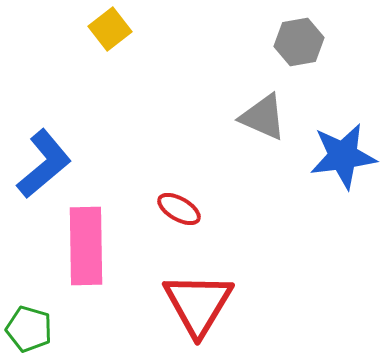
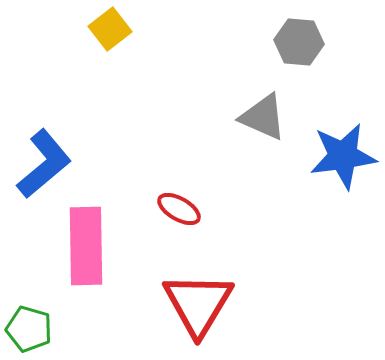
gray hexagon: rotated 15 degrees clockwise
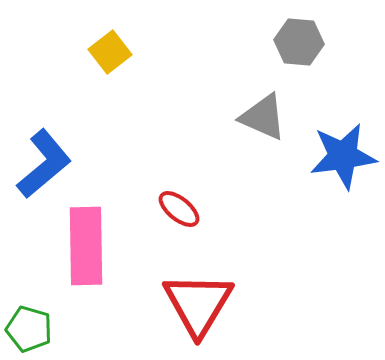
yellow square: moved 23 px down
red ellipse: rotated 9 degrees clockwise
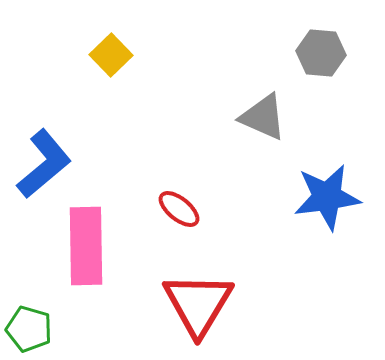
gray hexagon: moved 22 px right, 11 px down
yellow square: moved 1 px right, 3 px down; rotated 6 degrees counterclockwise
blue star: moved 16 px left, 41 px down
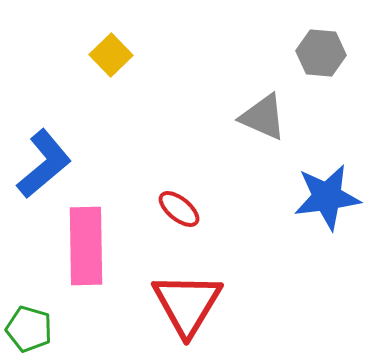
red triangle: moved 11 px left
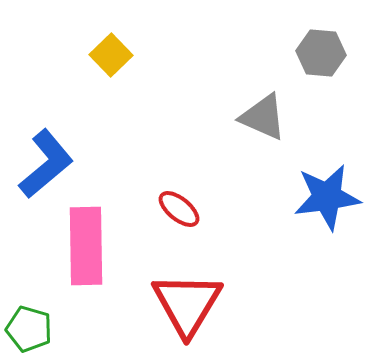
blue L-shape: moved 2 px right
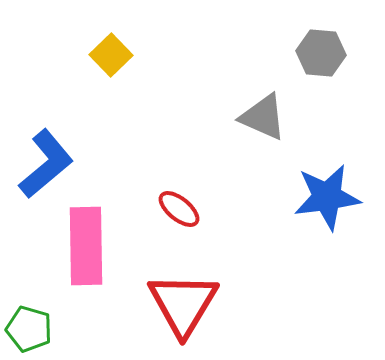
red triangle: moved 4 px left
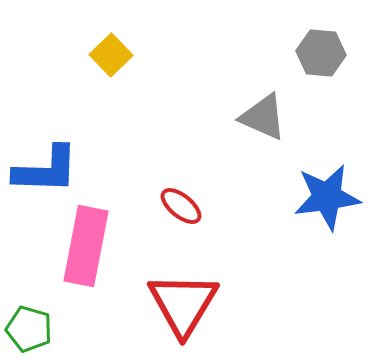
blue L-shape: moved 6 px down; rotated 42 degrees clockwise
red ellipse: moved 2 px right, 3 px up
pink rectangle: rotated 12 degrees clockwise
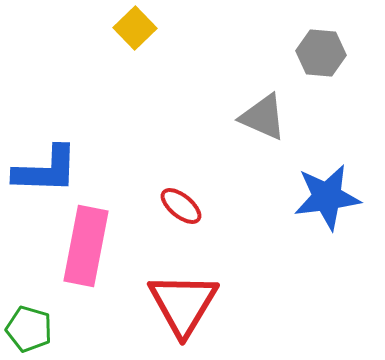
yellow square: moved 24 px right, 27 px up
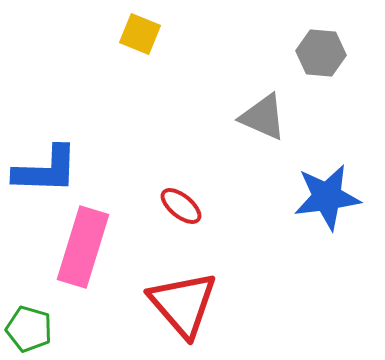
yellow square: moved 5 px right, 6 px down; rotated 24 degrees counterclockwise
pink rectangle: moved 3 px left, 1 px down; rotated 6 degrees clockwise
red triangle: rotated 12 degrees counterclockwise
